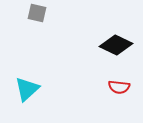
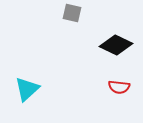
gray square: moved 35 px right
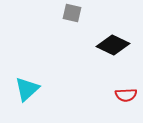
black diamond: moved 3 px left
red semicircle: moved 7 px right, 8 px down; rotated 10 degrees counterclockwise
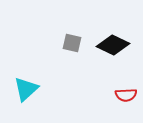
gray square: moved 30 px down
cyan triangle: moved 1 px left
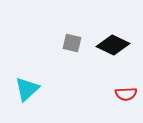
cyan triangle: moved 1 px right
red semicircle: moved 1 px up
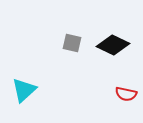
cyan triangle: moved 3 px left, 1 px down
red semicircle: rotated 15 degrees clockwise
